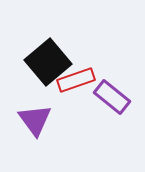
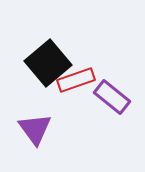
black square: moved 1 px down
purple triangle: moved 9 px down
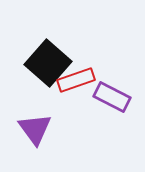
black square: rotated 9 degrees counterclockwise
purple rectangle: rotated 12 degrees counterclockwise
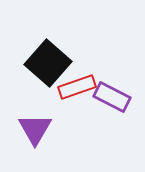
red rectangle: moved 1 px right, 7 px down
purple triangle: rotated 6 degrees clockwise
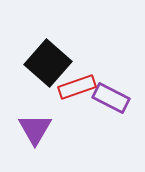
purple rectangle: moved 1 px left, 1 px down
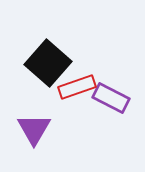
purple triangle: moved 1 px left
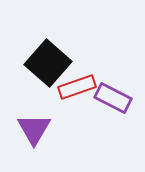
purple rectangle: moved 2 px right
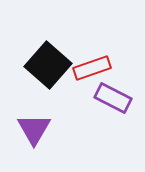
black square: moved 2 px down
red rectangle: moved 15 px right, 19 px up
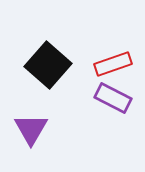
red rectangle: moved 21 px right, 4 px up
purple triangle: moved 3 px left
